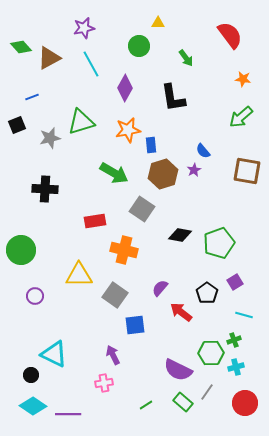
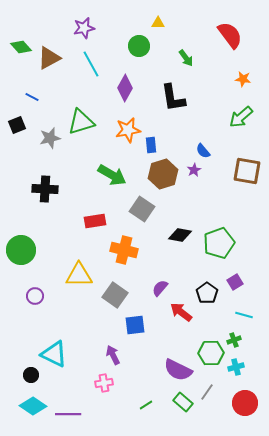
blue line at (32, 97): rotated 48 degrees clockwise
green arrow at (114, 173): moved 2 px left, 2 px down
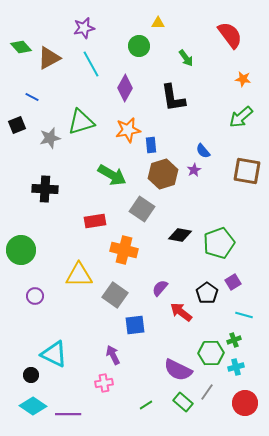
purple square at (235, 282): moved 2 px left
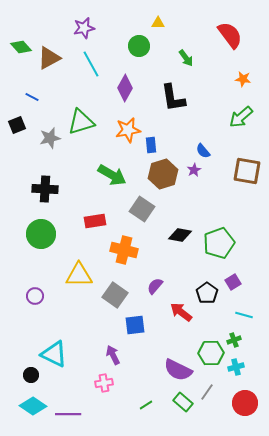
green circle at (21, 250): moved 20 px right, 16 px up
purple semicircle at (160, 288): moved 5 px left, 2 px up
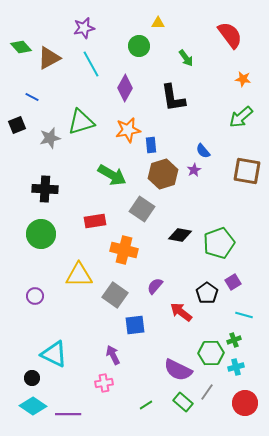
black circle at (31, 375): moved 1 px right, 3 px down
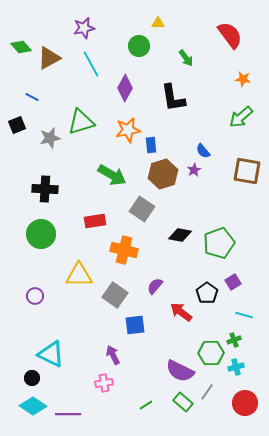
cyan triangle at (54, 354): moved 3 px left
purple semicircle at (178, 370): moved 2 px right, 1 px down
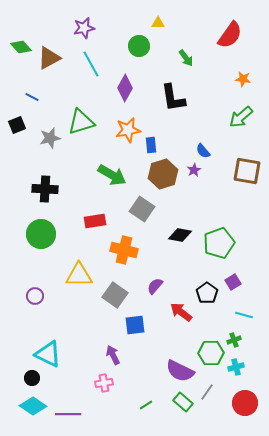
red semicircle at (230, 35): rotated 72 degrees clockwise
cyan triangle at (51, 354): moved 3 px left
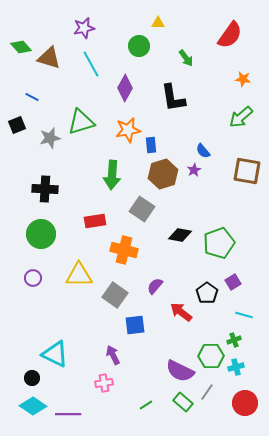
brown triangle at (49, 58): rotated 45 degrees clockwise
green arrow at (112, 175): rotated 64 degrees clockwise
purple circle at (35, 296): moved 2 px left, 18 px up
green hexagon at (211, 353): moved 3 px down
cyan triangle at (48, 354): moved 7 px right
